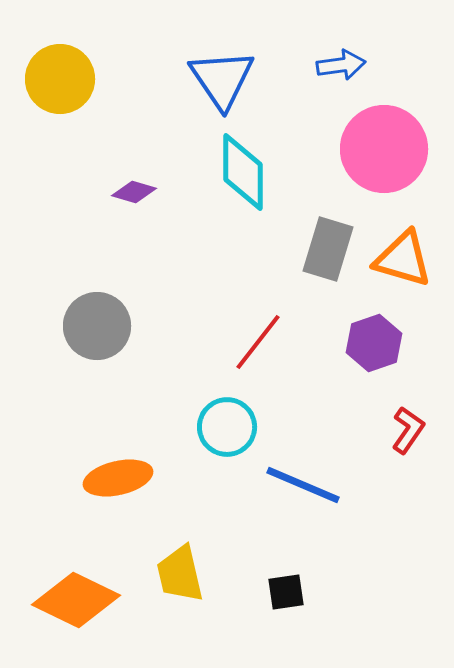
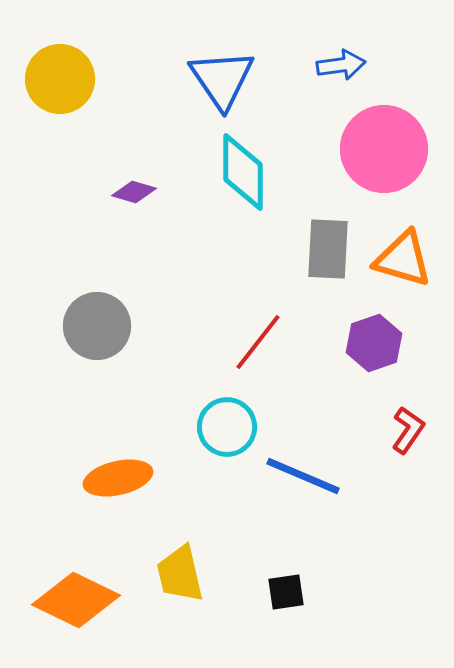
gray rectangle: rotated 14 degrees counterclockwise
blue line: moved 9 px up
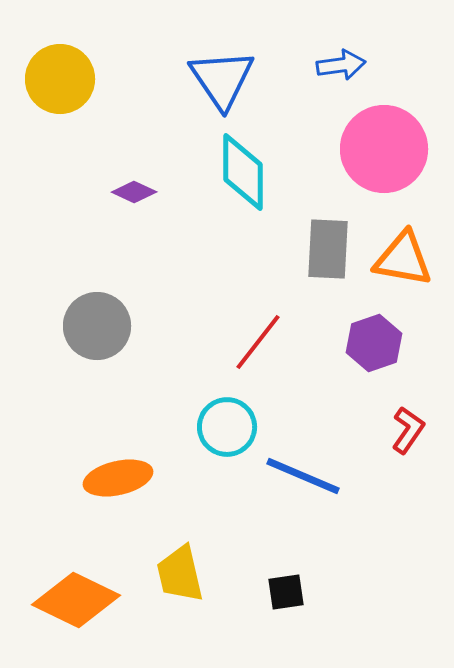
purple diamond: rotated 9 degrees clockwise
orange triangle: rotated 6 degrees counterclockwise
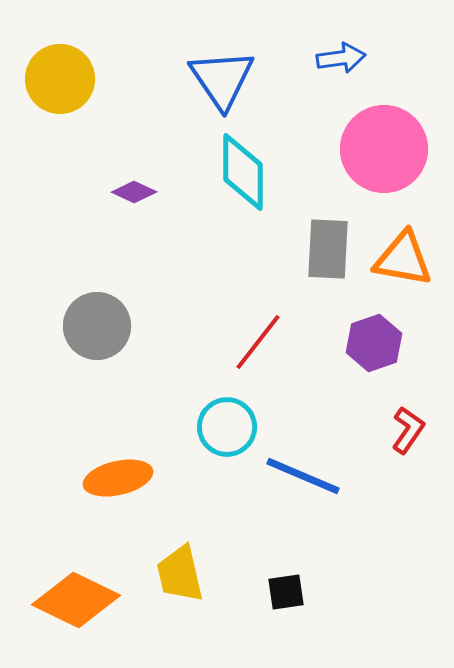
blue arrow: moved 7 px up
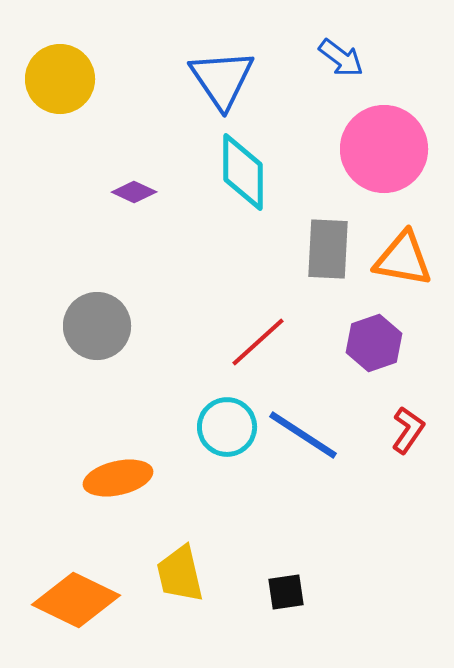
blue arrow: rotated 45 degrees clockwise
red line: rotated 10 degrees clockwise
blue line: moved 41 px up; rotated 10 degrees clockwise
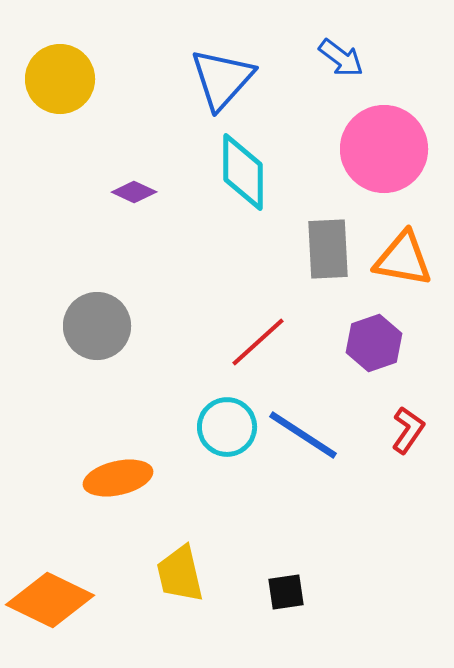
blue triangle: rotated 16 degrees clockwise
gray rectangle: rotated 6 degrees counterclockwise
orange diamond: moved 26 px left
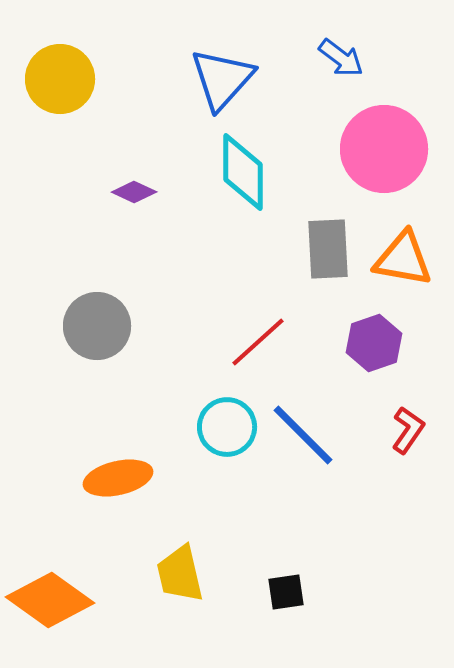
blue line: rotated 12 degrees clockwise
orange diamond: rotated 10 degrees clockwise
